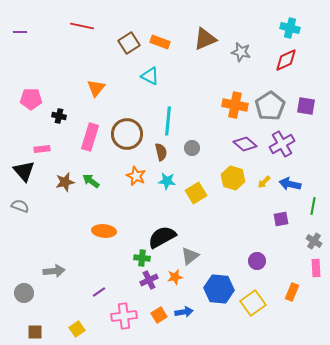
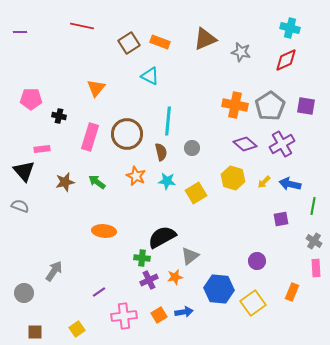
green arrow at (91, 181): moved 6 px right, 1 px down
gray arrow at (54, 271): rotated 50 degrees counterclockwise
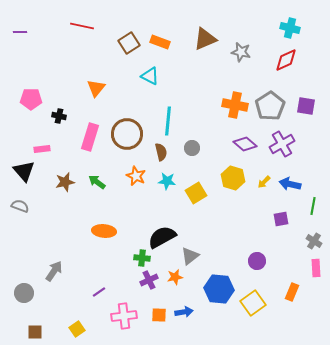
orange square at (159, 315): rotated 35 degrees clockwise
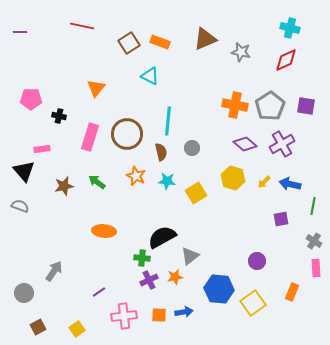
brown star at (65, 182): moved 1 px left, 4 px down
brown square at (35, 332): moved 3 px right, 5 px up; rotated 28 degrees counterclockwise
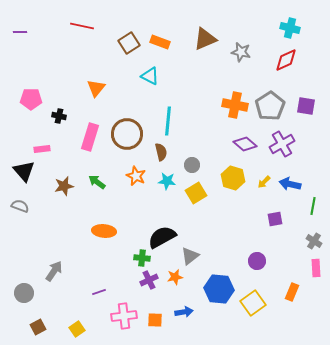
gray circle at (192, 148): moved 17 px down
purple square at (281, 219): moved 6 px left
purple line at (99, 292): rotated 16 degrees clockwise
orange square at (159, 315): moved 4 px left, 5 px down
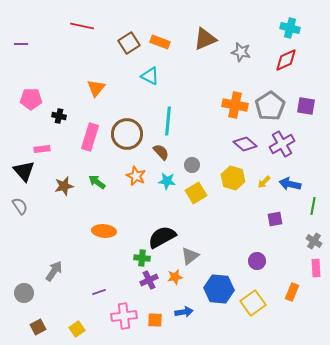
purple line at (20, 32): moved 1 px right, 12 px down
brown semicircle at (161, 152): rotated 30 degrees counterclockwise
gray semicircle at (20, 206): rotated 36 degrees clockwise
